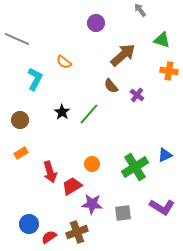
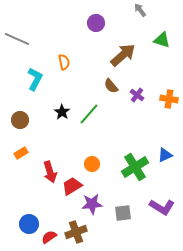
orange semicircle: rotated 140 degrees counterclockwise
orange cross: moved 28 px down
purple star: rotated 10 degrees counterclockwise
brown cross: moved 1 px left
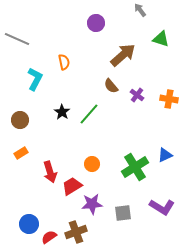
green triangle: moved 1 px left, 1 px up
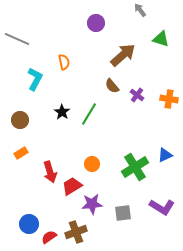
brown semicircle: moved 1 px right
green line: rotated 10 degrees counterclockwise
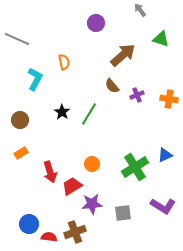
purple cross: rotated 32 degrees clockwise
purple L-shape: moved 1 px right, 1 px up
brown cross: moved 1 px left
red semicircle: rotated 42 degrees clockwise
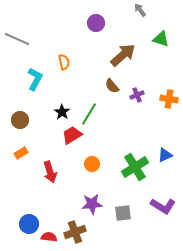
red trapezoid: moved 51 px up
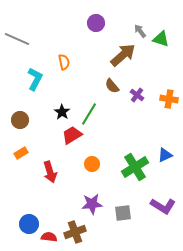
gray arrow: moved 21 px down
purple cross: rotated 32 degrees counterclockwise
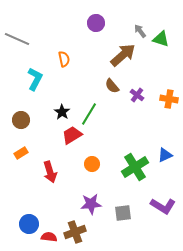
orange semicircle: moved 3 px up
brown circle: moved 1 px right
purple star: moved 1 px left
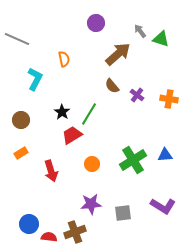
brown arrow: moved 5 px left, 1 px up
blue triangle: rotated 21 degrees clockwise
green cross: moved 2 px left, 7 px up
red arrow: moved 1 px right, 1 px up
